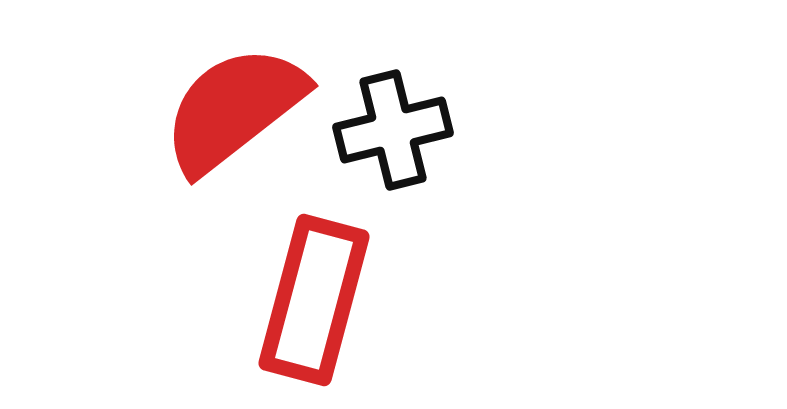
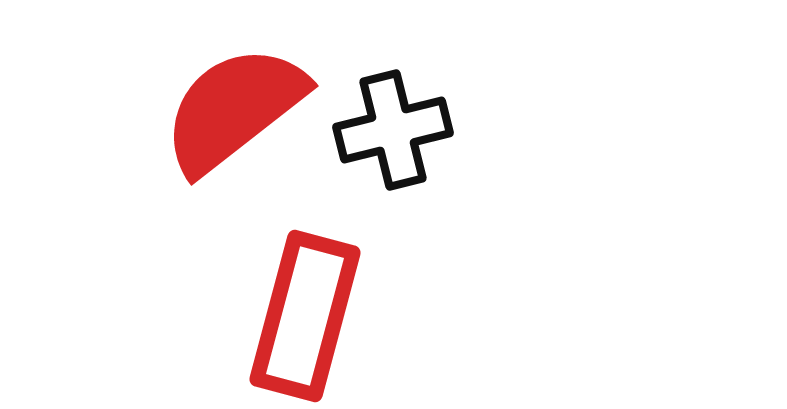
red rectangle: moved 9 px left, 16 px down
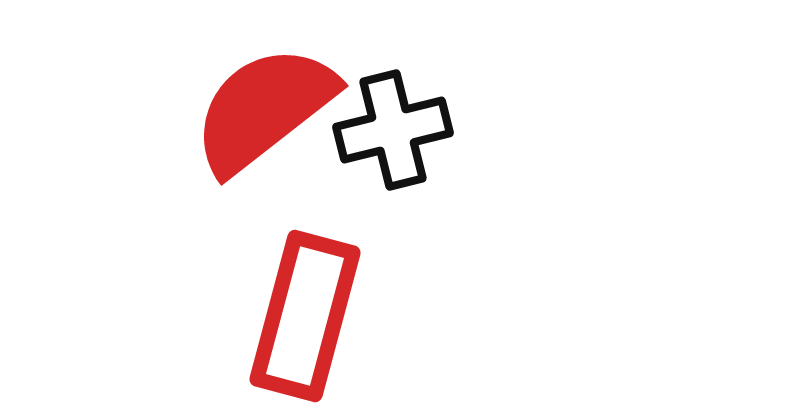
red semicircle: moved 30 px right
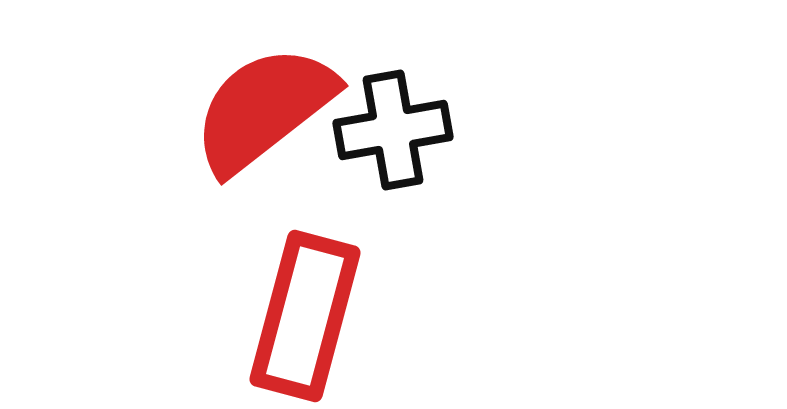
black cross: rotated 4 degrees clockwise
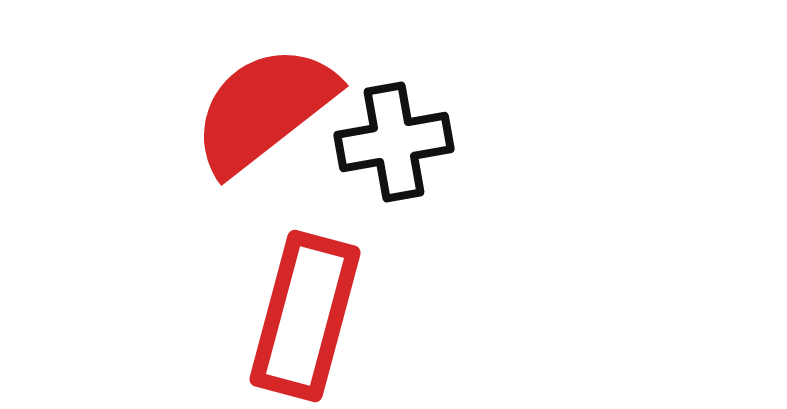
black cross: moved 1 px right, 12 px down
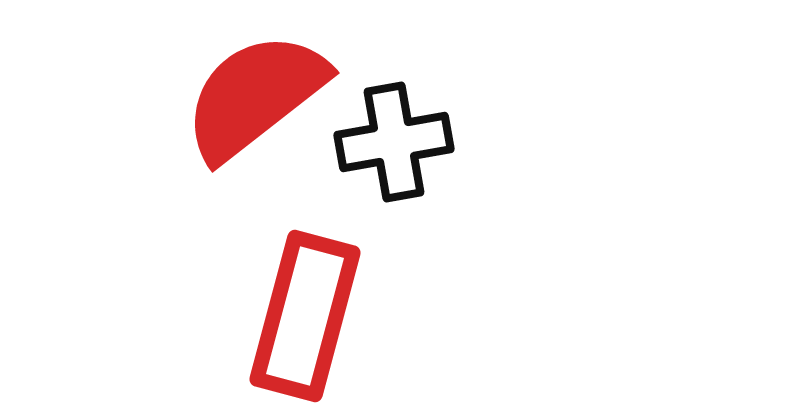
red semicircle: moved 9 px left, 13 px up
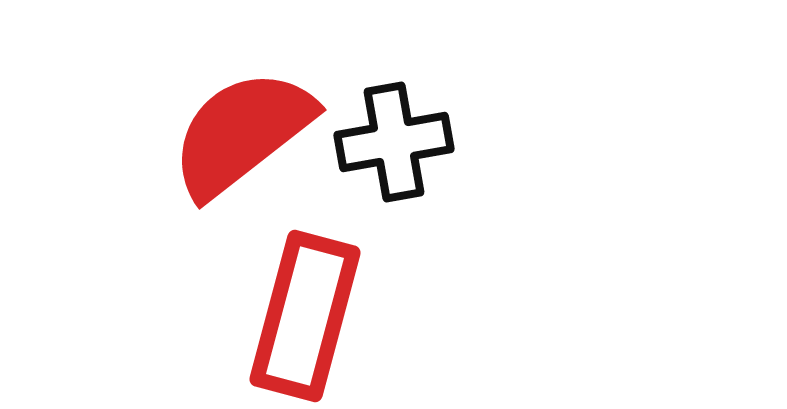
red semicircle: moved 13 px left, 37 px down
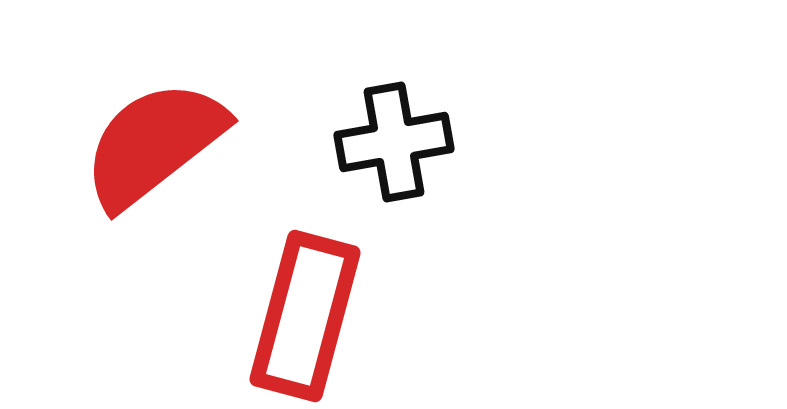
red semicircle: moved 88 px left, 11 px down
